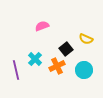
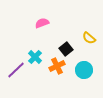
pink semicircle: moved 3 px up
yellow semicircle: moved 3 px right, 1 px up; rotated 16 degrees clockwise
cyan cross: moved 2 px up
purple line: rotated 60 degrees clockwise
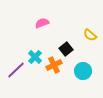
yellow semicircle: moved 1 px right, 3 px up
orange cross: moved 3 px left, 1 px up
cyan circle: moved 1 px left, 1 px down
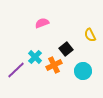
yellow semicircle: rotated 24 degrees clockwise
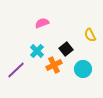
cyan cross: moved 2 px right, 6 px up
cyan circle: moved 2 px up
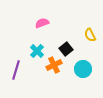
purple line: rotated 30 degrees counterclockwise
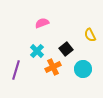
orange cross: moved 1 px left, 2 px down
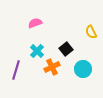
pink semicircle: moved 7 px left
yellow semicircle: moved 1 px right, 3 px up
orange cross: moved 1 px left
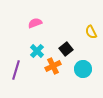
orange cross: moved 1 px right, 1 px up
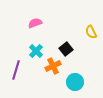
cyan cross: moved 1 px left
cyan circle: moved 8 px left, 13 px down
